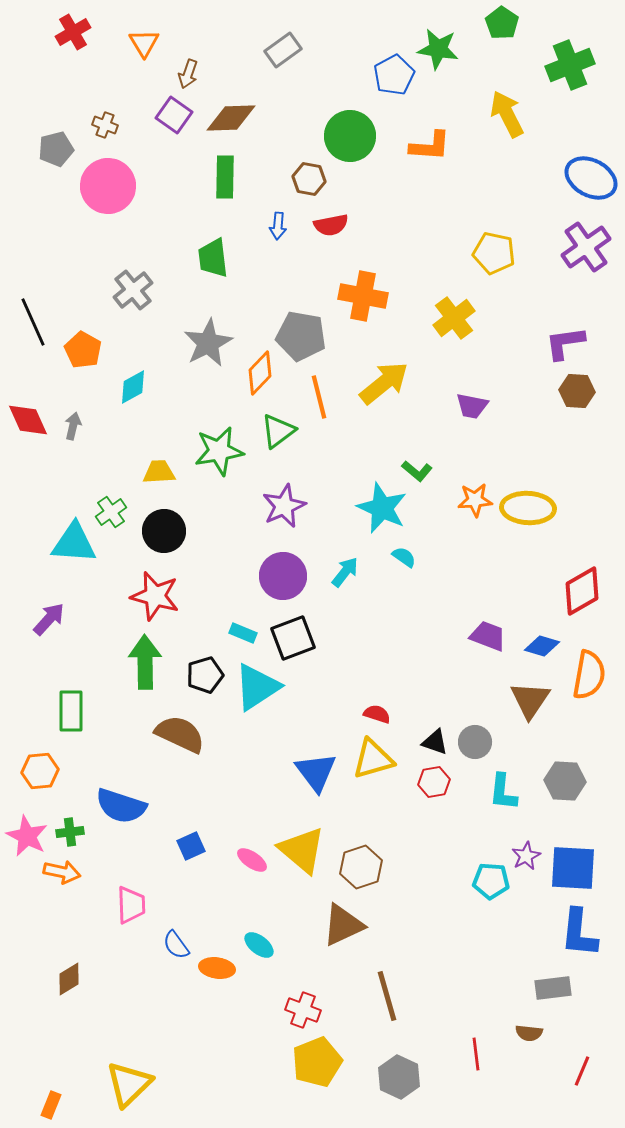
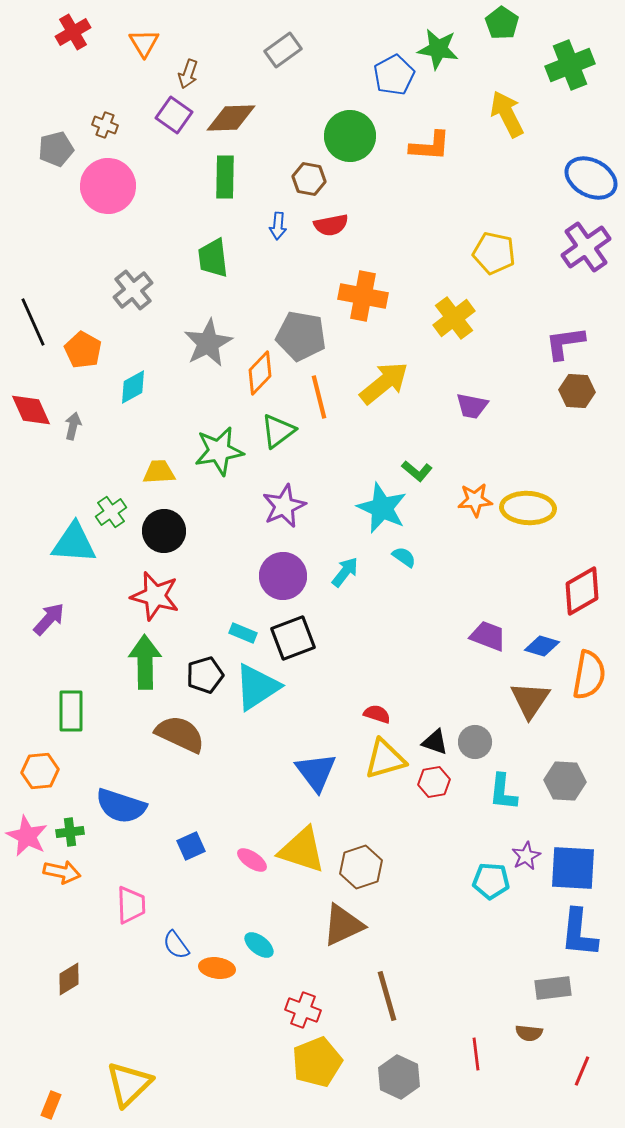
red diamond at (28, 420): moved 3 px right, 10 px up
yellow triangle at (373, 759): moved 12 px right
yellow triangle at (302, 850): rotated 22 degrees counterclockwise
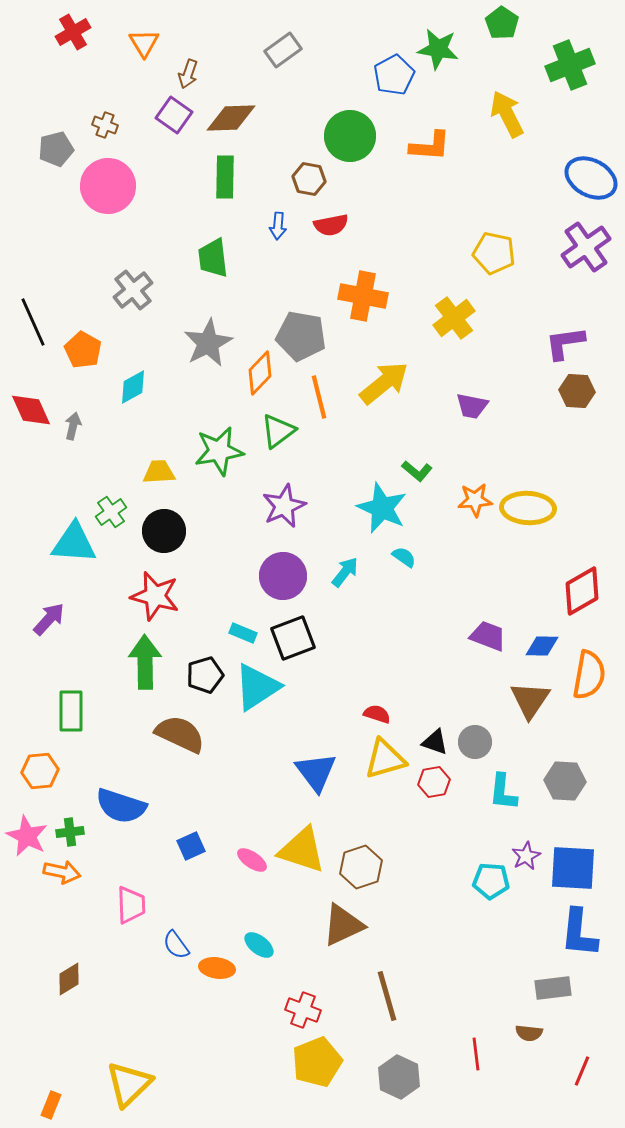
blue diamond at (542, 646): rotated 16 degrees counterclockwise
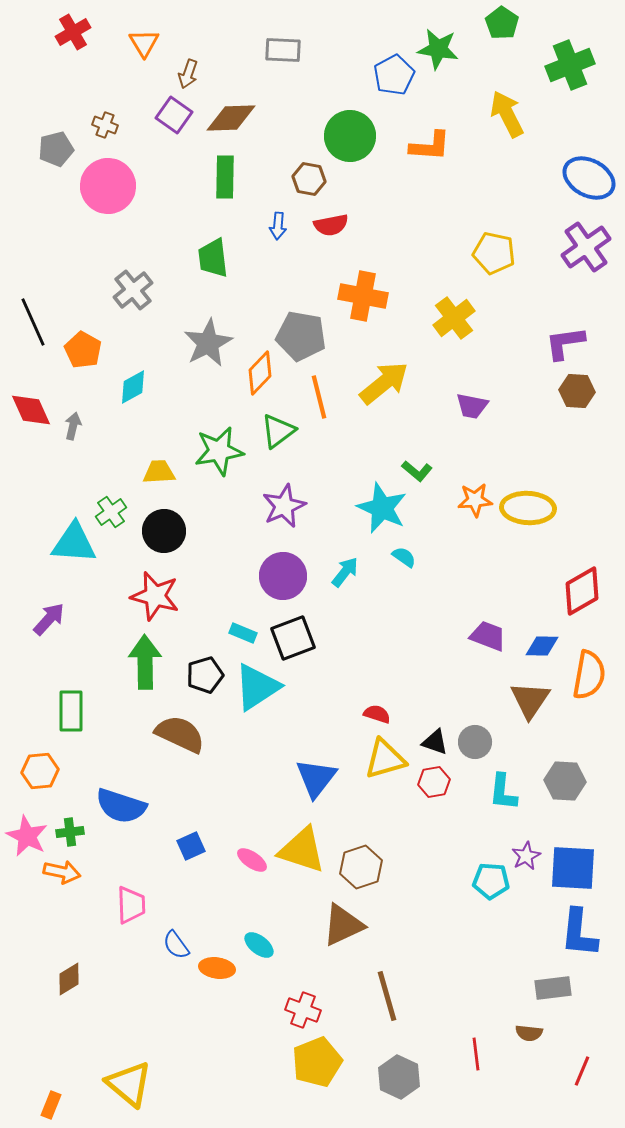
gray rectangle at (283, 50): rotated 39 degrees clockwise
blue ellipse at (591, 178): moved 2 px left
blue triangle at (316, 772): moved 6 px down; rotated 15 degrees clockwise
yellow triangle at (129, 1084): rotated 36 degrees counterclockwise
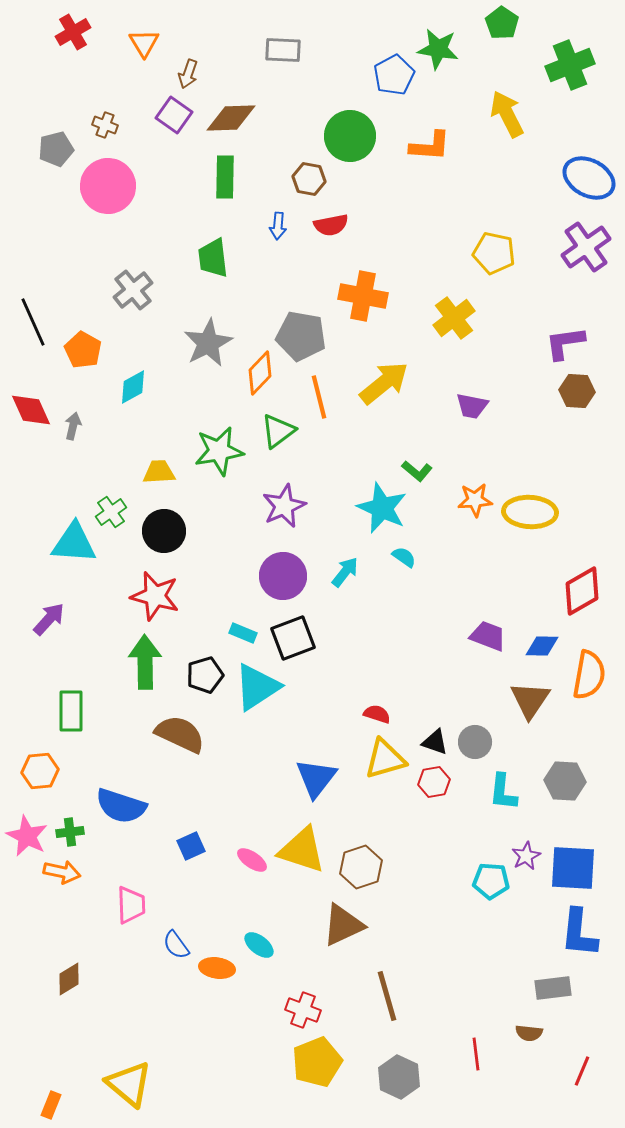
yellow ellipse at (528, 508): moved 2 px right, 4 px down
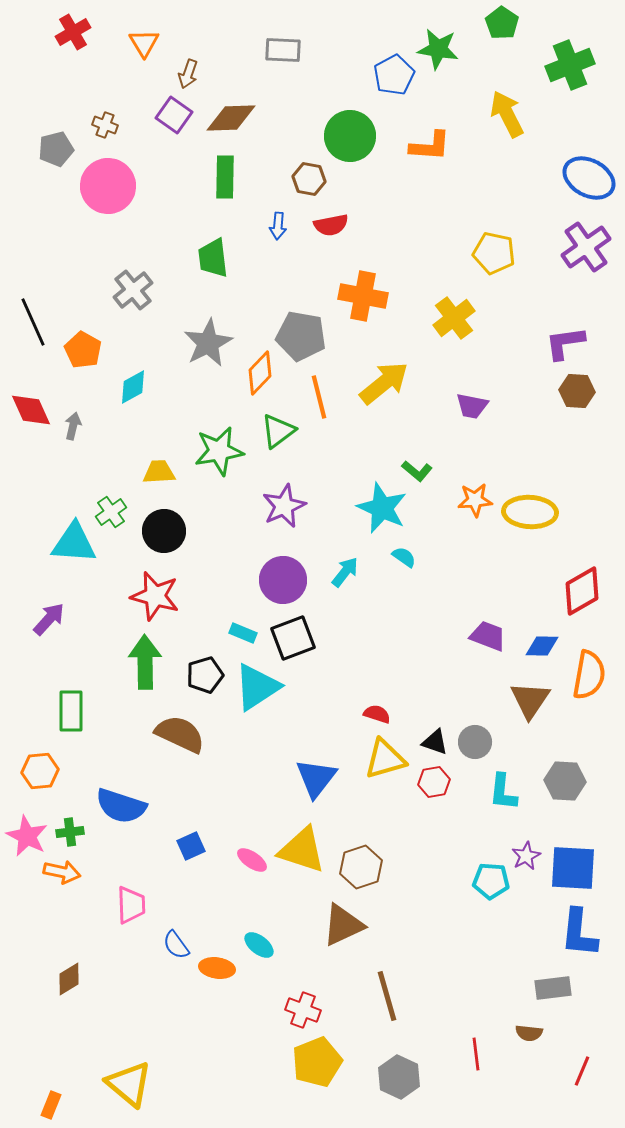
purple circle at (283, 576): moved 4 px down
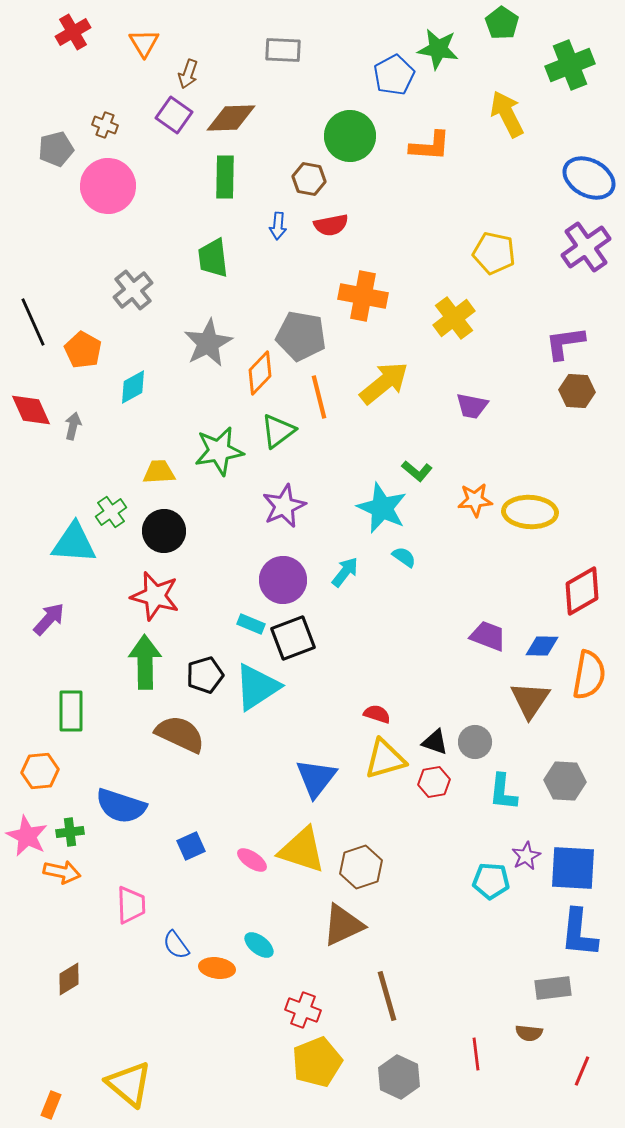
cyan rectangle at (243, 633): moved 8 px right, 9 px up
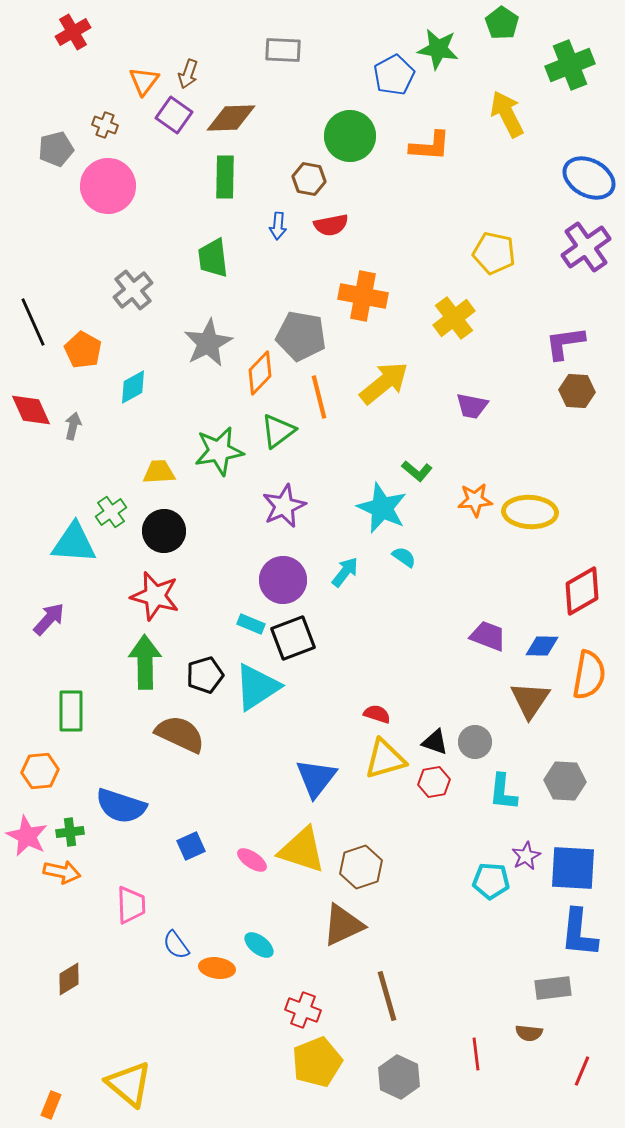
orange triangle at (144, 43): moved 38 px down; rotated 8 degrees clockwise
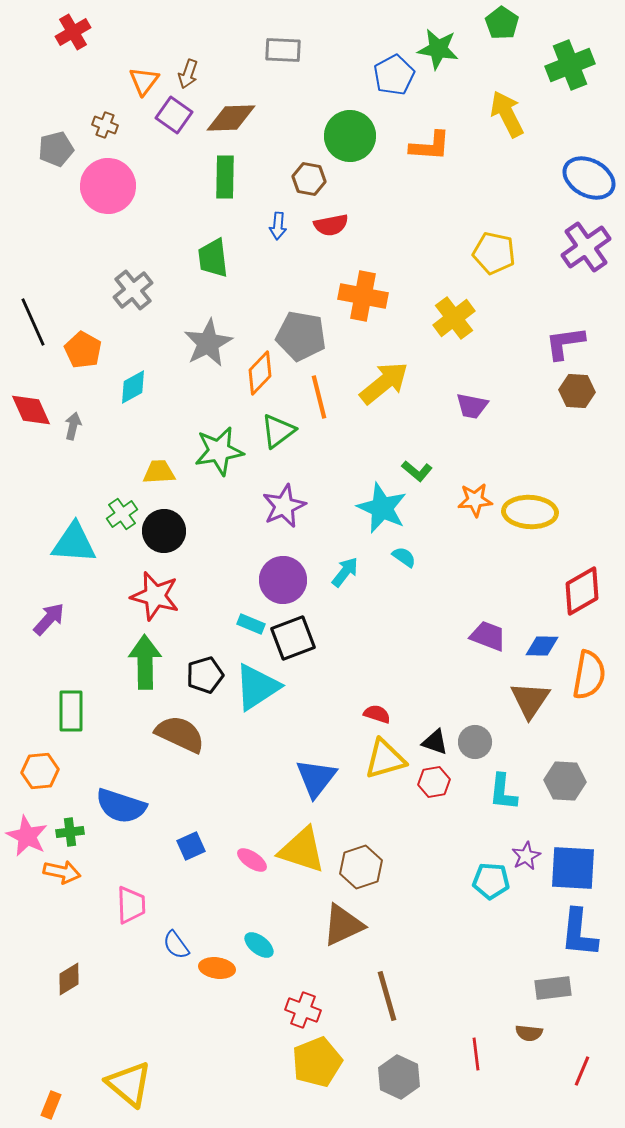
green cross at (111, 512): moved 11 px right, 2 px down
